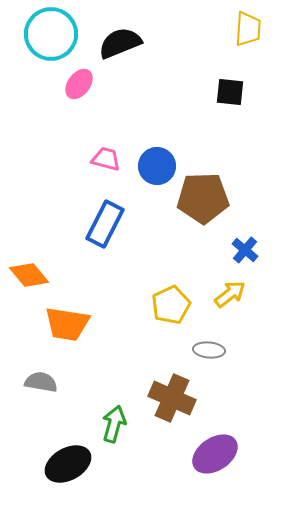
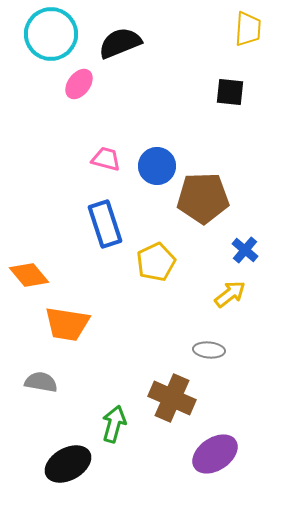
blue rectangle: rotated 45 degrees counterclockwise
yellow pentagon: moved 15 px left, 43 px up
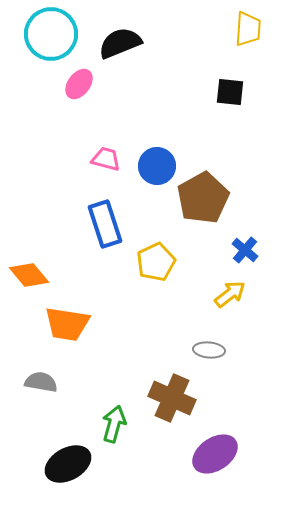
brown pentagon: rotated 27 degrees counterclockwise
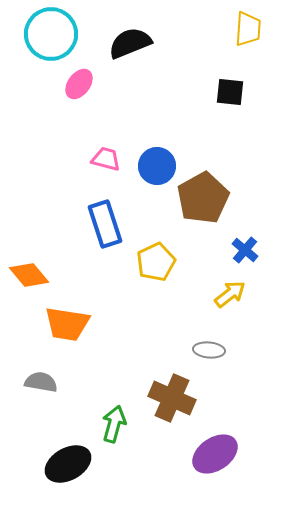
black semicircle: moved 10 px right
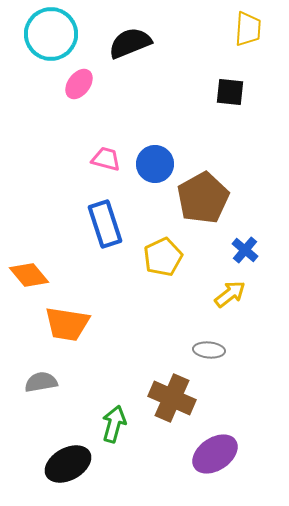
blue circle: moved 2 px left, 2 px up
yellow pentagon: moved 7 px right, 5 px up
gray semicircle: rotated 20 degrees counterclockwise
